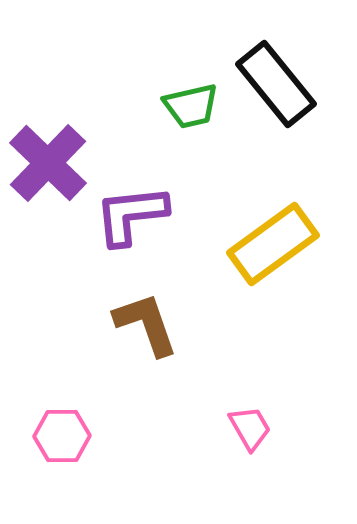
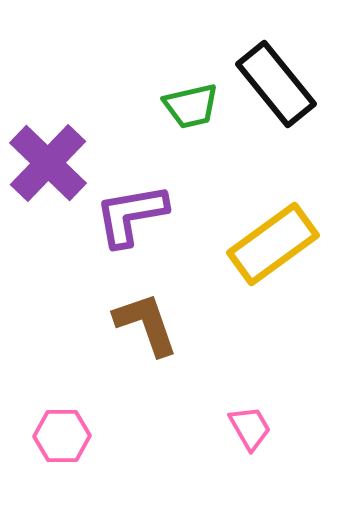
purple L-shape: rotated 4 degrees counterclockwise
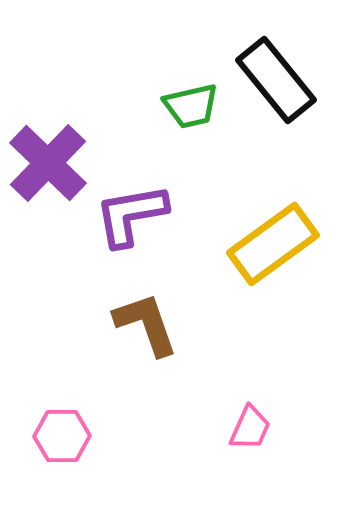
black rectangle: moved 4 px up
pink trapezoid: rotated 54 degrees clockwise
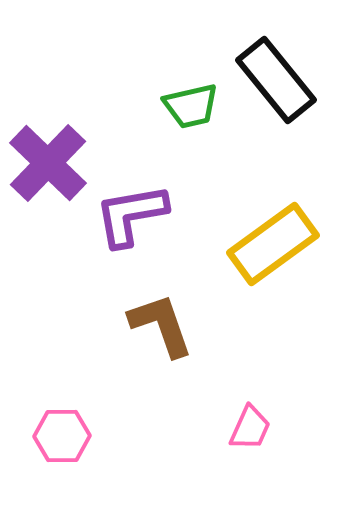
brown L-shape: moved 15 px right, 1 px down
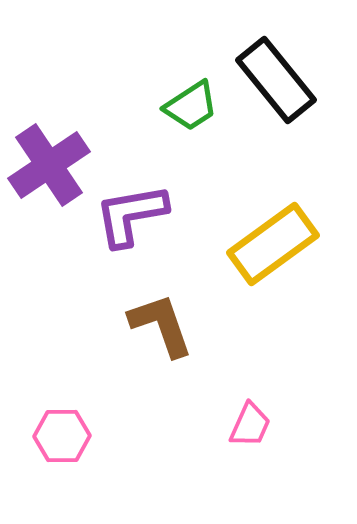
green trapezoid: rotated 20 degrees counterclockwise
purple cross: moved 1 px right, 2 px down; rotated 12 degrees clockwise
pink trapezoid: moved 3 px up
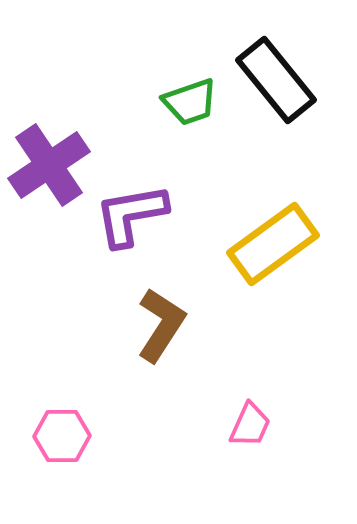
green trapezoid: moved 1 px left, 4 px up; rotated 14 degrees clockwise
brown L-shape: rotated 52 degrees clockwise
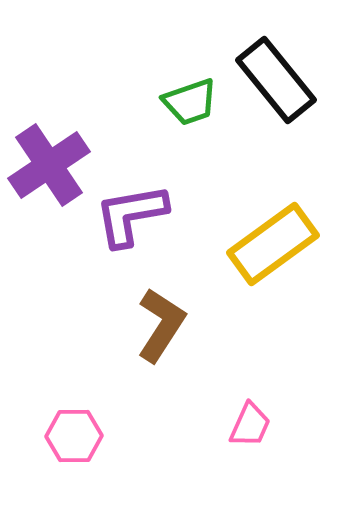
pink hexagon: moved 12 px right
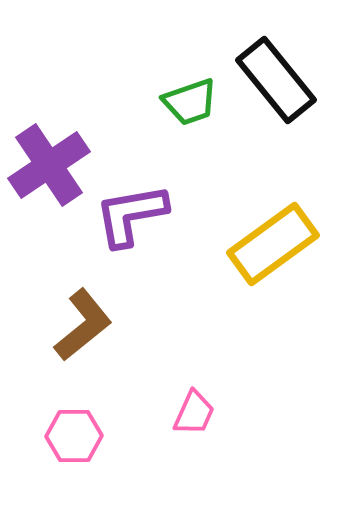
brown L-shape: moved 78 px left; rotated 18 degrees clockwise
pink trapezoid: moved 56 px left, 12 px up
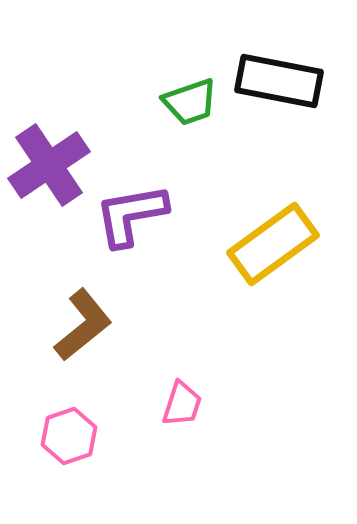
black rectangle: moved 3 px right, 1 px down; rotated 40 degrees counterclockwise
pink trapezoid: moved 12 px left, 9 px up; rotated 6 degrees counterclockwise
pink hexagon: moved 5 px left; rotated 18 degrees counterclockwise
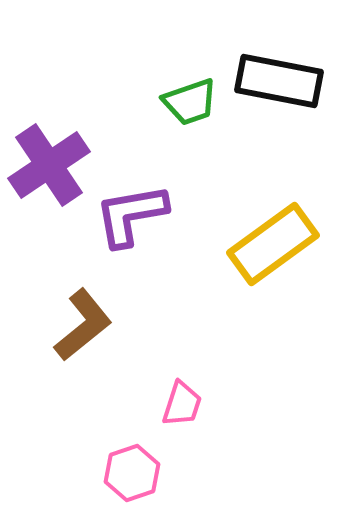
pink hexagon: moved 63 px right, 37 px down
